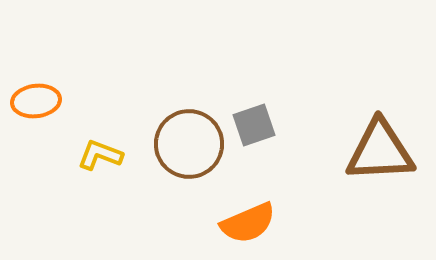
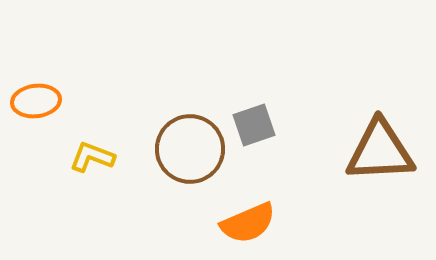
brown circle: moved 1 px right, 5 px down
yellow L-shape: moved 8 px left, 2 px down
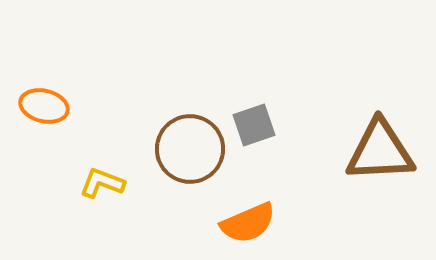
orange ellipse: moved 8 px right, 5 px down; rotated 21 degrees clockwise
yellow L-shape: moved 10 px right, 26 px down
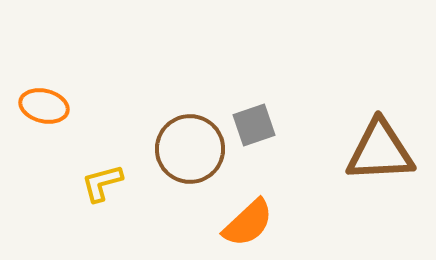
yellow L-shape: rotated 36 degrees counterclockwise
orange semicircle: rotated 20 degrees counterclockwise
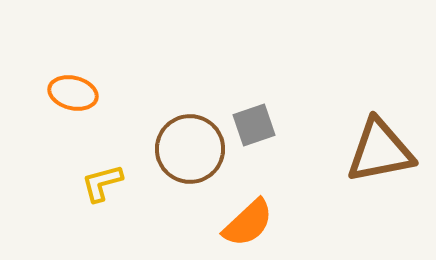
orange ellipse: moved 29 px right, 13 px up
brown triangle: rotated 8 degrees counterclockwise
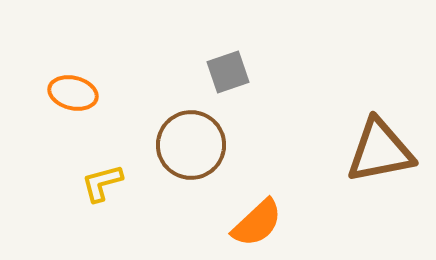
gray square: moved 26 px left, 53 px up
brown circle: moved 1 px right, 4 px up
orange semicircle: moved 9 px right
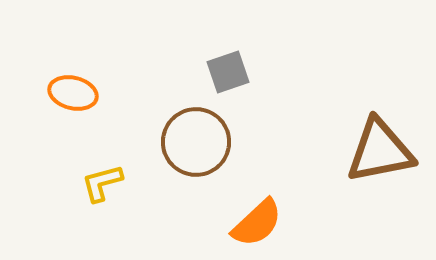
brown circle: moved 5 px right, 3 px up
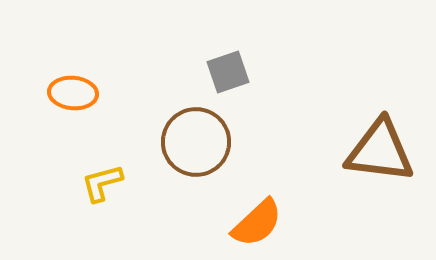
orange ellipse: rotated 9 degrees counterclockwise
brown triangle: rotated 18 degrees clockwise
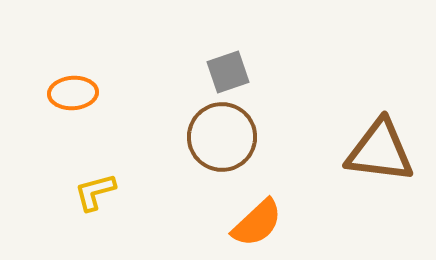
orange ellipse: rotated 9 degrees counterclockwise
brown circle: moved 26 px right, 5 px up
yellow L-shape: moved 7 px left, 9 px down
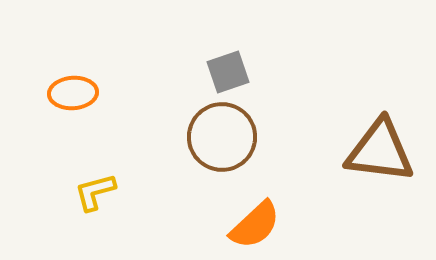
orange semicircle: moved 2 px left, 2 px down
